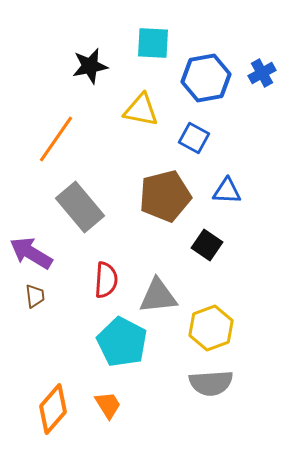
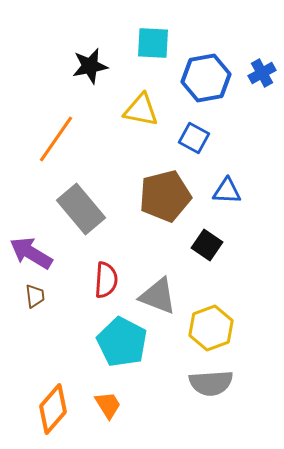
gray rectangle: moved 1 px right, 2 px down
gray triangle: rotated 27 degrees clockwise
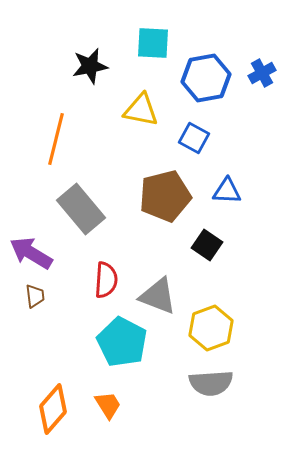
orange line: rotated 21 degrees counterclockwise
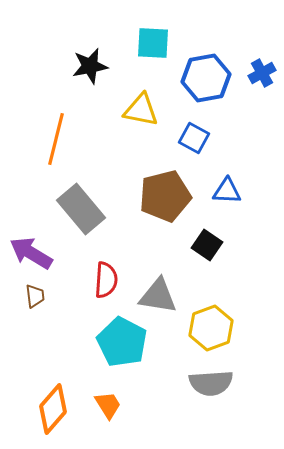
gray triangle: rotated 12 degrees counterclockwise
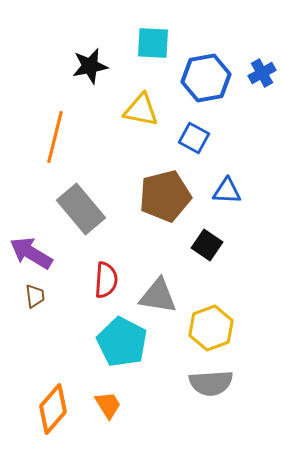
orange line: moved 1 px left, 2 px up
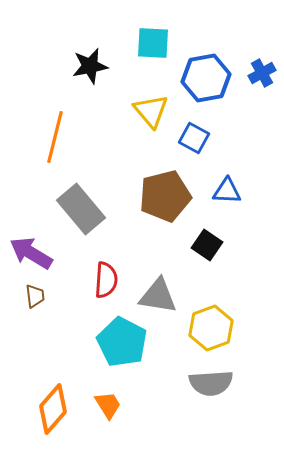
yellow triangle: moved 10 px right, 1 px down; rotated 39 degrees clockwise
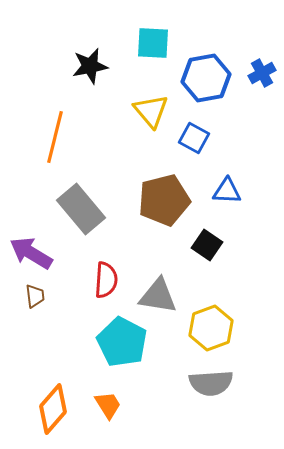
brown pentagon: moved 1 px left, 4 px down
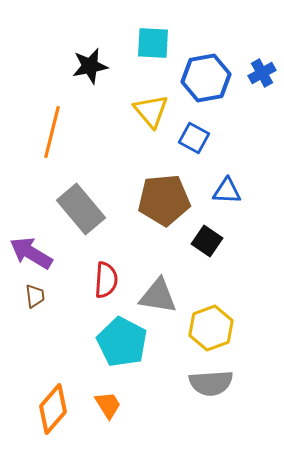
orange line: moved 3 px left, 5 px up
brown pentagon: rotated 9 degrees clockwise
black square: moved 4 px up
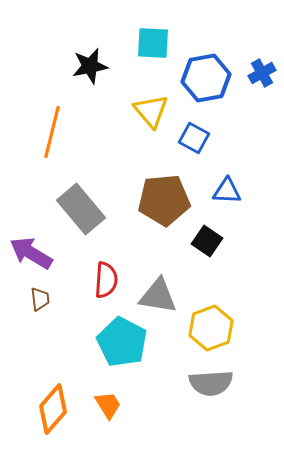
brown trapezoid: moved 5 px right, 3 px down
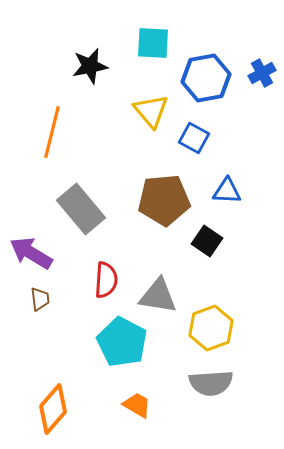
orange trapezoid: moved 29 px right; rotated 28 degrees counterclockwise
